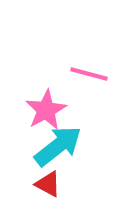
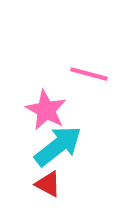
pink star: rotated 15 degrees counterclockwise
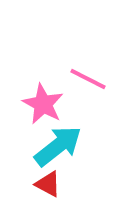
pink line: moved 1 px left, 5 px down; rotated 12 degrees clockwise
pink star: moved 3 px left, 6 px up
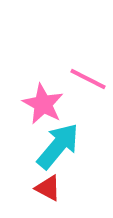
cyan arrow: rotated 12 degrees counterclockwise
red triangle: moved 4 px down
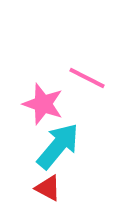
pink line: moved 1 px left, 1 px up
pink star: rotated 9 degrees counterclockwise
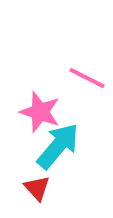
pink star: moved 3 px left, 8 px down
red triangle: moved 11 px left; rotated 20 degrees clockwise
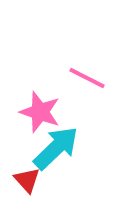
cyan arrow: moved 2 px left, 2 px down; rotated 6 degrees clockwise
red triangle: moved 10 px left, 8 px up
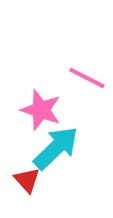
pink star: moved 1 px right, 2 px up
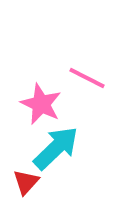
pink star: moved 6 px up; rotated 6 degrees clockwise
red triangle: moved 1 px left, 2 px down; rotated 24 degrees clockwise
